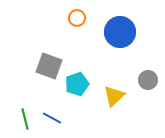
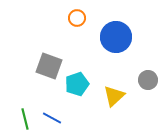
blue circle: moved 4 px left, 5 px down
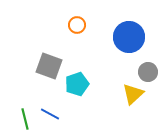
orange circle: moved 7 px down
blue circle: moved 13 px right
gray circle: moved 8 px up
yellow triangle: moved 19 px right, 2 px up
blue line: moved 2 px left, 4 px up
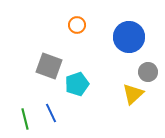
blue line: moved 1 px right, 1 px up; rotated 36 degrees clockwise
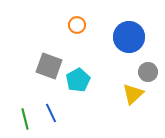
cyan pentagon: moved 1 px right, 4 px up; rotated 10 degrees counterclockwise
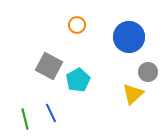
gray square: rotated 8 degrees clockwise
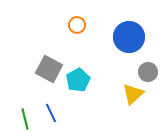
gray square: moved 3 px down
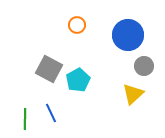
blue circle: moved 1 px left, 2 px up
gray circle: moved 4 px left, 6 px up
green line: rotated 15 degrees clockwise
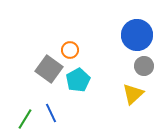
orange circle: moved 7 px left, 25 px down
blue circle: moved 9 px right
gray square: rotated 8 degrees clockwise
green line: rotated 30 degrees clockwise
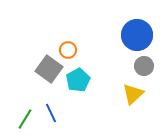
orange circle: moved 2 px left
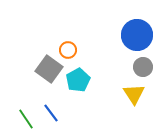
gray circle: moved 1 px left, 1 px down
yellow triangle: moved 1 px right; rotated 20 degrees counterclockwise
blue line: rotated 12 degrees counterclockwise
green line: moved 1 px right; rotated 65 degrees counterclockwise
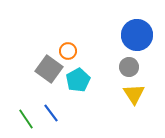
orange circle: moved 1 px down
gray circle: moved 14 px left
